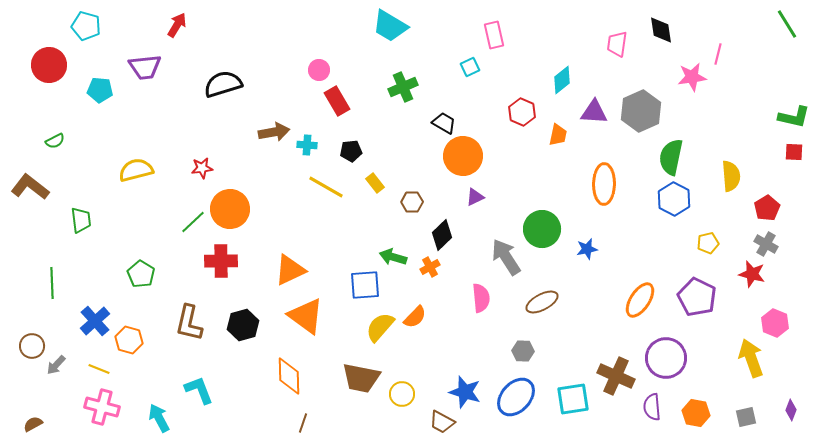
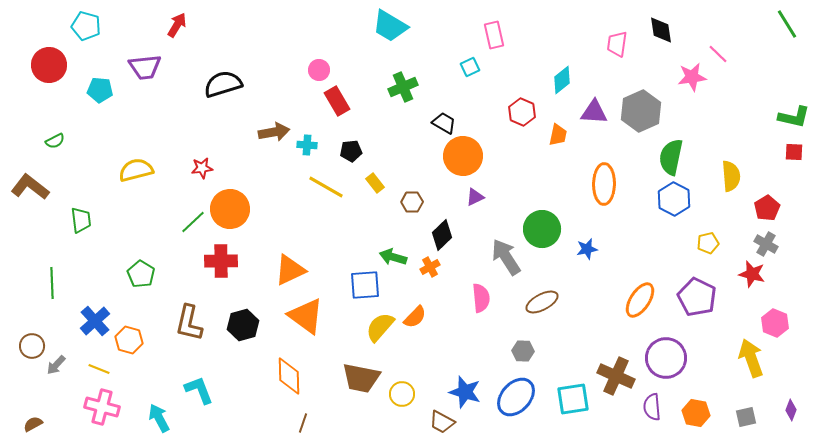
pink line at (718, 54): rotated 60 degrees counterclockwise
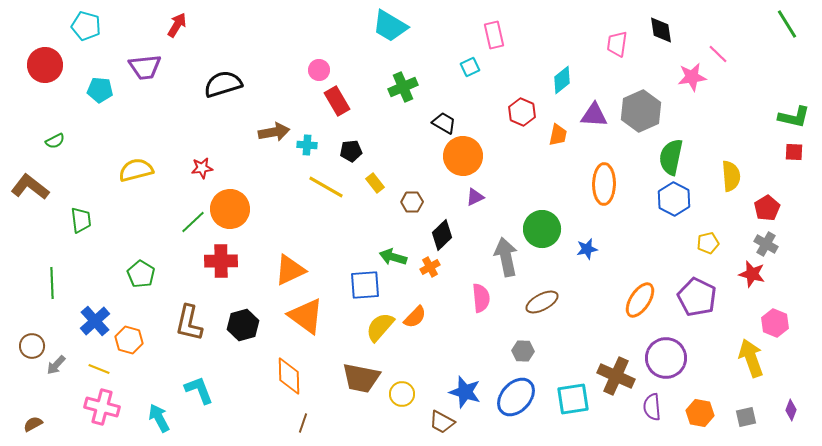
red circle at (49, 65): moved 4 px left
purple triangle at (594, 112): moved 3 px down
gray arrow at (506, 257): rotated 21 degrees clockwise
orange hexagon at (696, 413): moved 4 px right
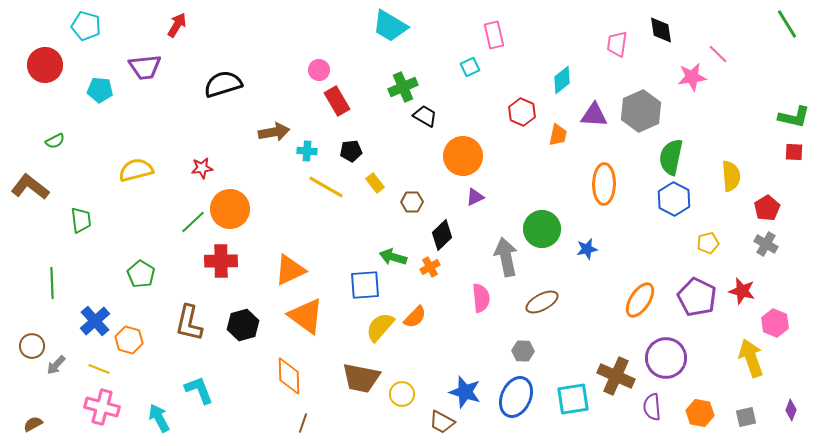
black trapezoid at (444, 123): moved 19 px left, 7 px up
cyan cross at (307, 145): moved 6 px down
red star at (752, 274): moved 10 px left, 17 px down
blue ellipse at (516, 397): rotated 18 degrees counterclockwise
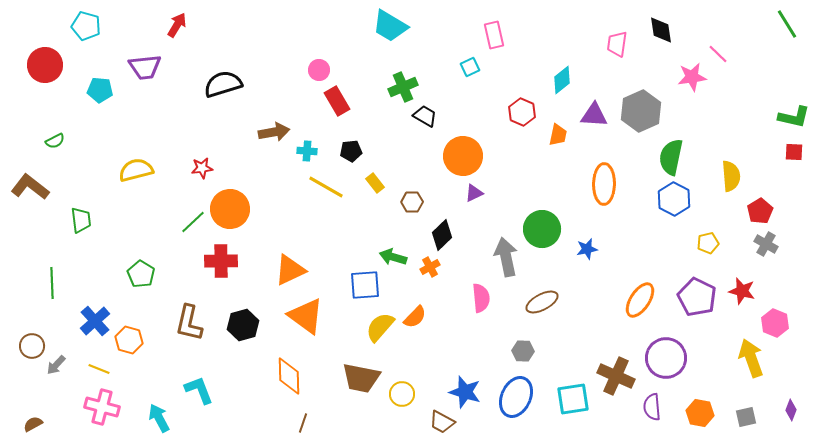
purple triangle at (475, 197): moved 1 px left, 4 px up
red pentagon at (767, 208): moved 7 px left, 3 px down
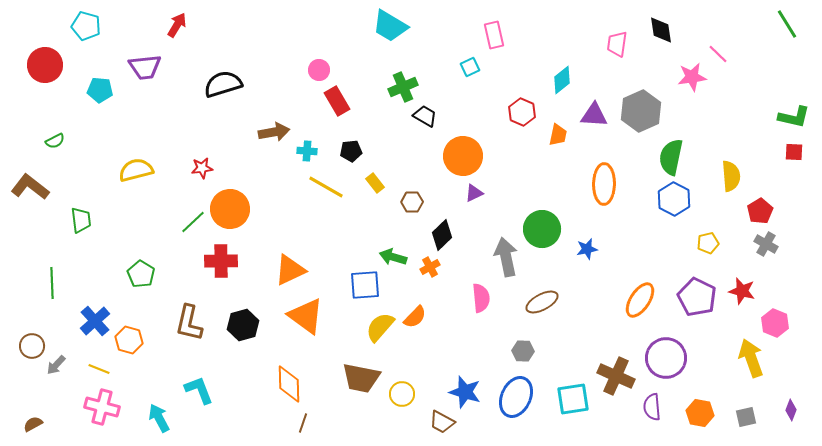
orange diamond at (289, 376): moved 8 px down
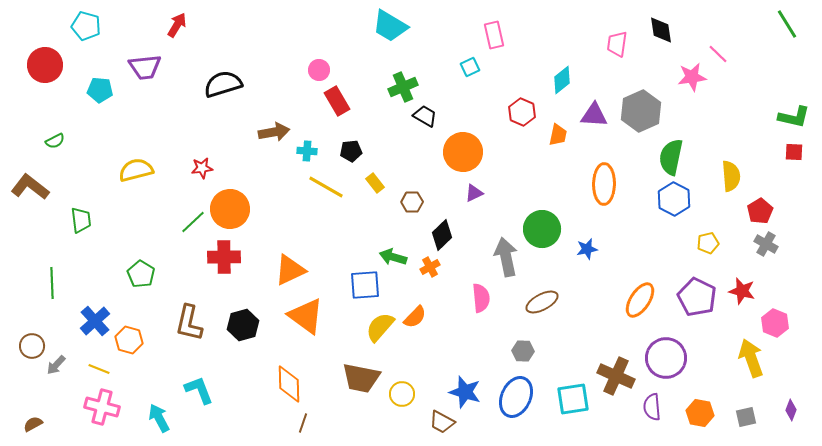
orange circle at (463, 156): moved 4 px up
red cross at (221, 261): moved 3 px right, 4 px up
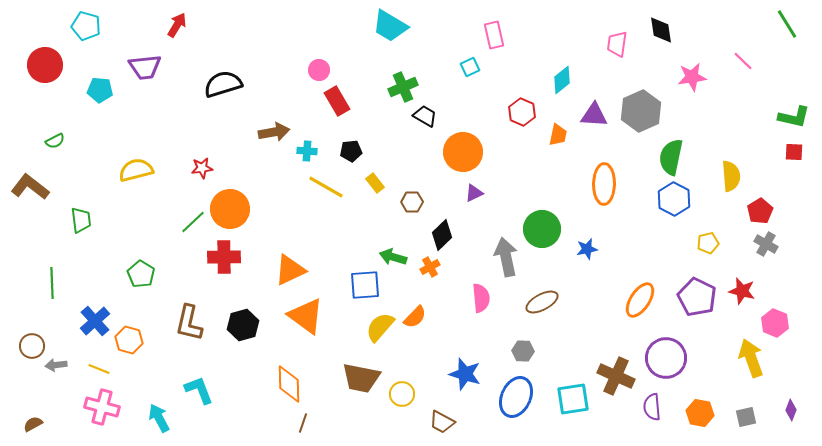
pink line at (718, 54): moved 25 px right, 7 px down
gray arrow at (56, 365): rotated 40 degrees clockwise
blue star at (465, 392): moved 18 px up
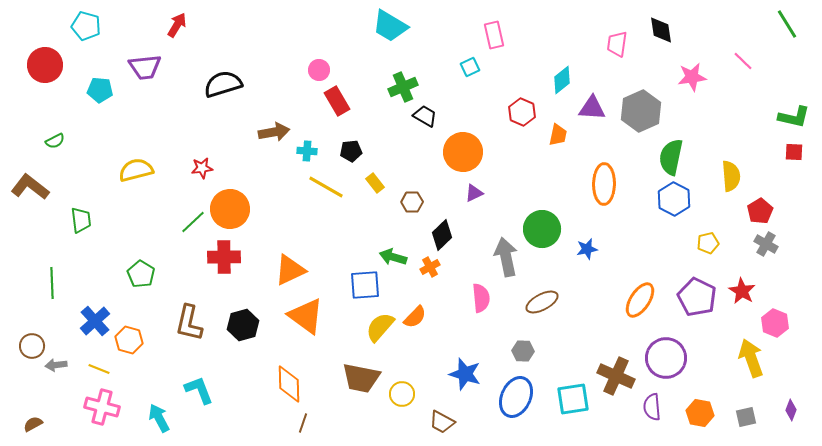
purple triangle at (594, 115): moved 2 px left, 7 px up
red star at (742, 291): rotated 16 degrees clockwise
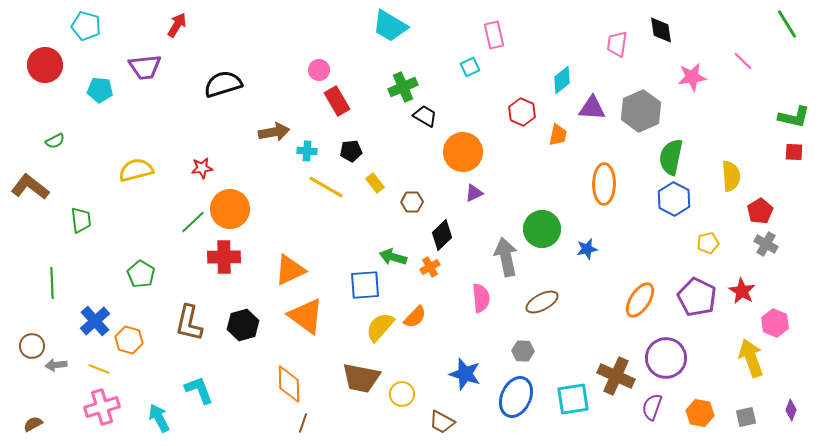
pink cross at (102, 407): rotated 32 degrees counterclockwise
purple semicircle at (652, 407): rotated 24 degrees clockwise
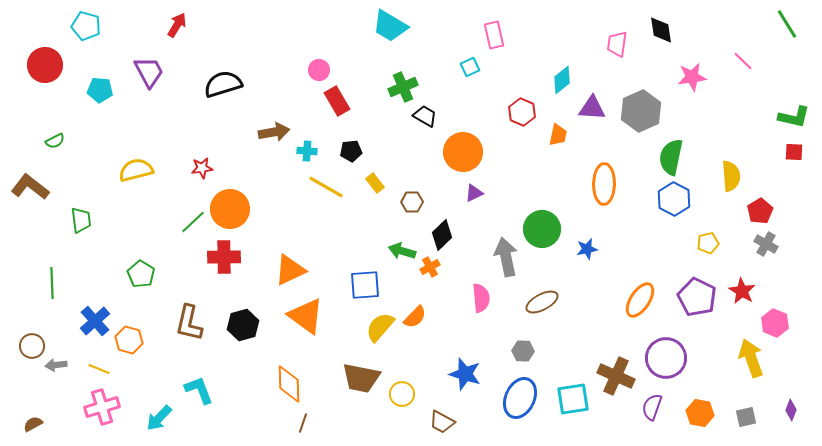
purple trapezoid at (145, 67): moved 4 px right, 5 px down; rotated 112 degrees counterclockwise
green arrow at (393, 257): moved 9 px right, 6 px up
blue ellipse at (516, 397): moved 4 px right, 1 px down
cyan arrow at (159, 418): rotated 108 degrees counterclockwise
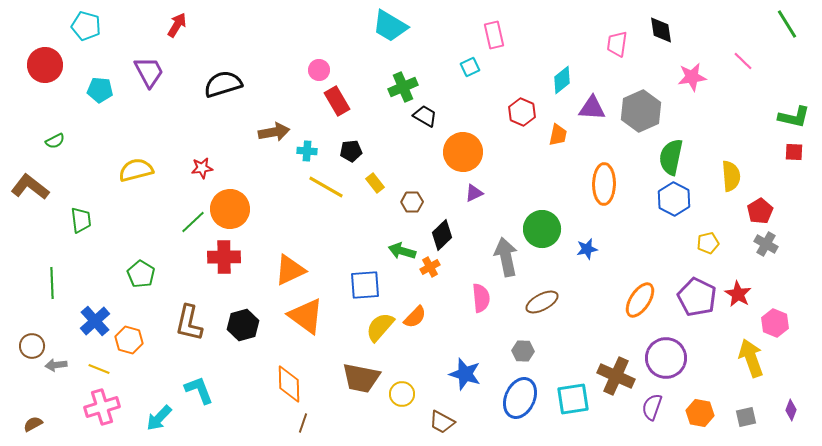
red star at (742, 291): moved 4 px left, 3 px down
